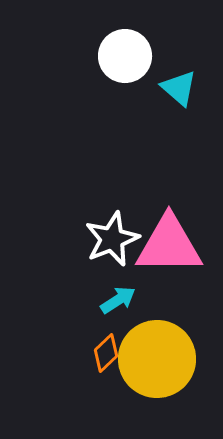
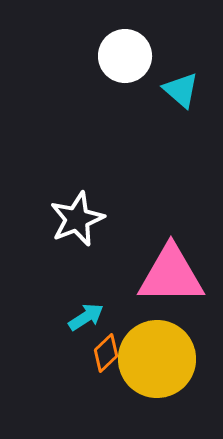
cyan triangle: moved 2 px right, 2 px down
white star: moved 35 px left, 20 px up
pink triangle: moved 2 px right, 30 px down
cyan arrow: moved 32 px left, 17 px down
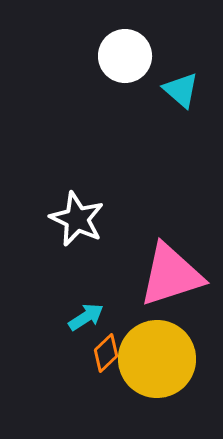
white star: rotated 24 degrees counterclockwise
pink triangle: rotated 18 degrees counterclockwise
